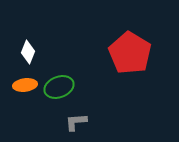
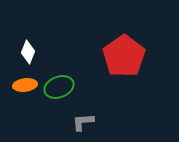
red pentagon: moved 6 px left, 3 px down; rotated 6 degrees clockwise
gray L-shape: moved 7 px right
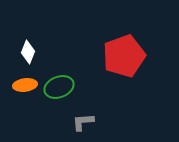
red pentagon: rotated 15 degrees clockwise
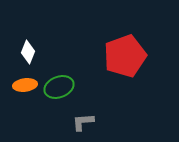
red pentagon: moved 1 px right
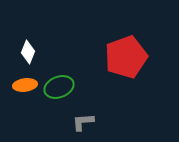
red pentagon: moved 1 px right, 1 px down
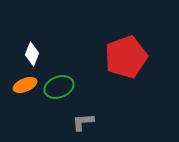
white diamond: moved 4 px right, 2 px down
orange ellipse: rotated 15 degrees counterclockwise
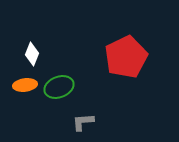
red pentagon: rotated 6 degrees counterclockwise
orange ellipse: rotated 15 degrees clockwise
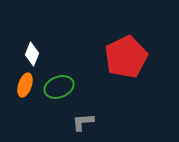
orange ellipse: rotated 65 degrees counterclockwise
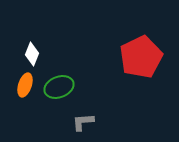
red pentagon: moved 15 px right
